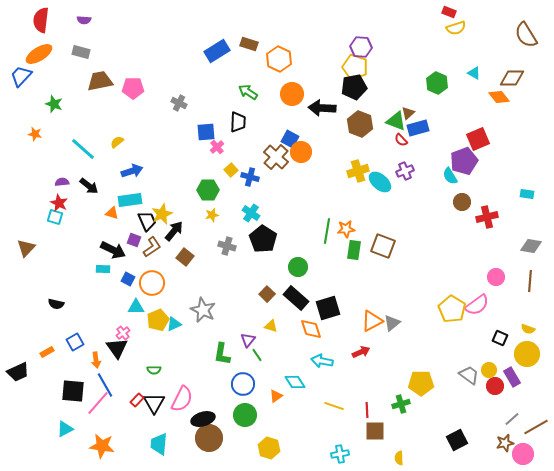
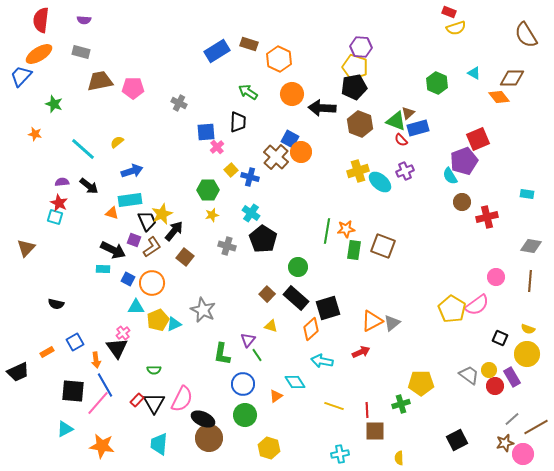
orange diamond at (311, 329): rotated 65 degrees clockwise
black ellipse at (203, 419): rotated 40 degrees clockwise
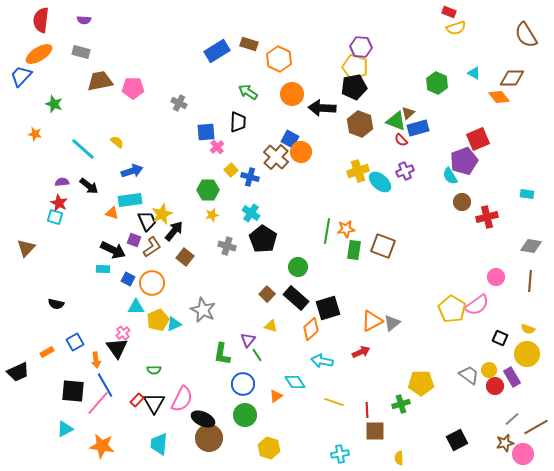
yellow semicircle at (117, 142): rotated 80 degrees clockwise
yellow line at (334, 406): moved 4 px up
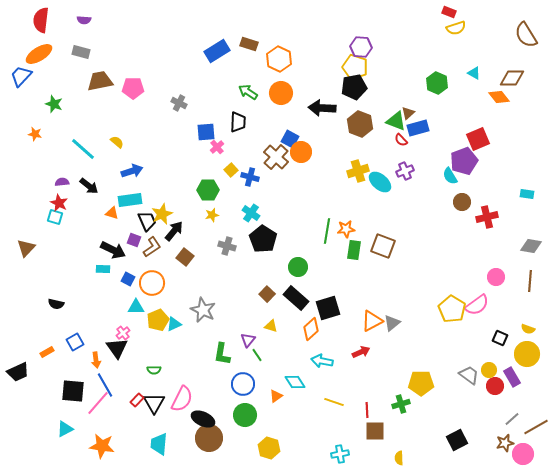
orange circle at (292, 94): moved 11 px left, 1 px up
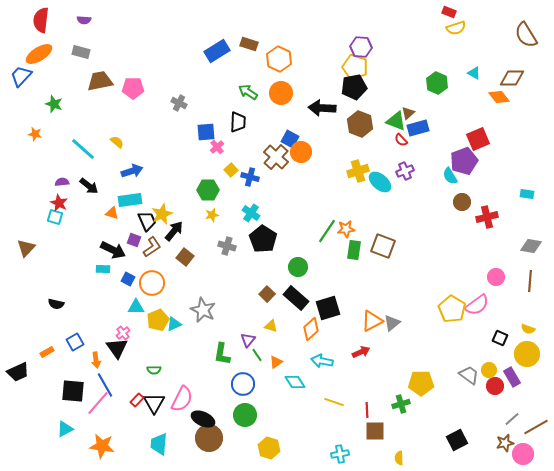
green line at (327, 231): rotated 25 degrees clockwise
orange triangle at (276, 396): moved 34 px up
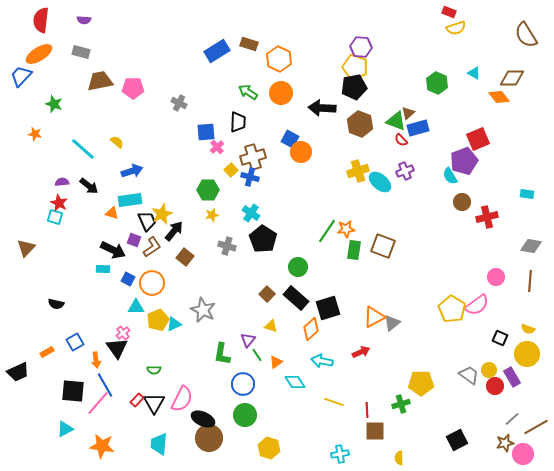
brown cross at (276, 157): moved 23 px left; rotated 30 degrees clockwise
orange triangle at (372, 321): moved 2 px right, 4 px up
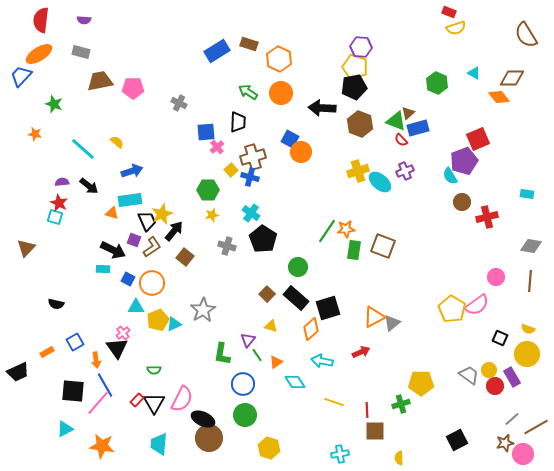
gray star at (203, 310): rotated 15 degrees clockwise
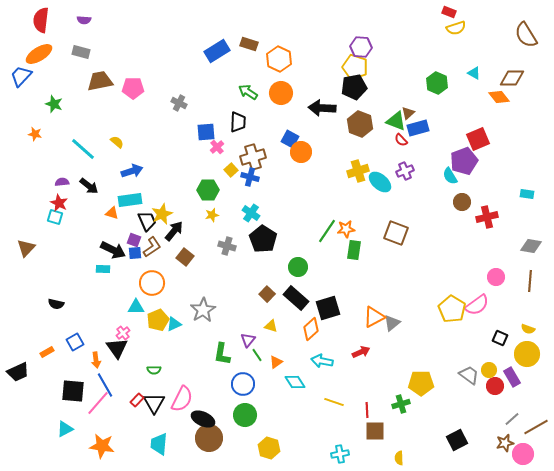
brown square at (383, 246): moved 13 px right, 13 px up
blue square at (128, 279): moved 7 px right, 26 px up; rotated 32 degrees counterclockwise
